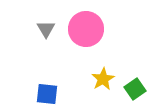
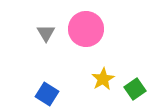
gray triangle: moved 4 px down
blue square: rotated 25 degrees clockwise
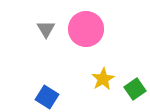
gray triangle: moved 4 px up
blue square: moved 3 px down
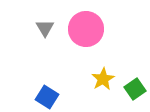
gray triangle: moved 1 px left, 1 px up
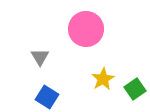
gray triangle: moved 5 px left, 29 px down
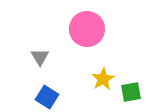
pink circle: moved 1 px right
green square: moved 4 px left, 3 px down; rotated 25 degrees clockwise
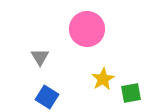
green square: moved 1 px down
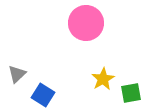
pink circle: moved 1 px left, 6 px up
gray triangle: moved 23 px left, 17 px down; rotated 18 degrees clockwise
blue square: moved 4 px left, 2 px up
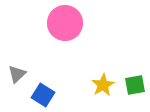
pink circle: moved 21 px left
yellow star: moved 6 px down
green square: moved 4 px right, 8 px up
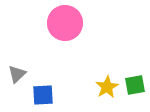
yellow star: moved 4 px right, 2 px down
blue square: rotated 35 degrees counterclockwise
